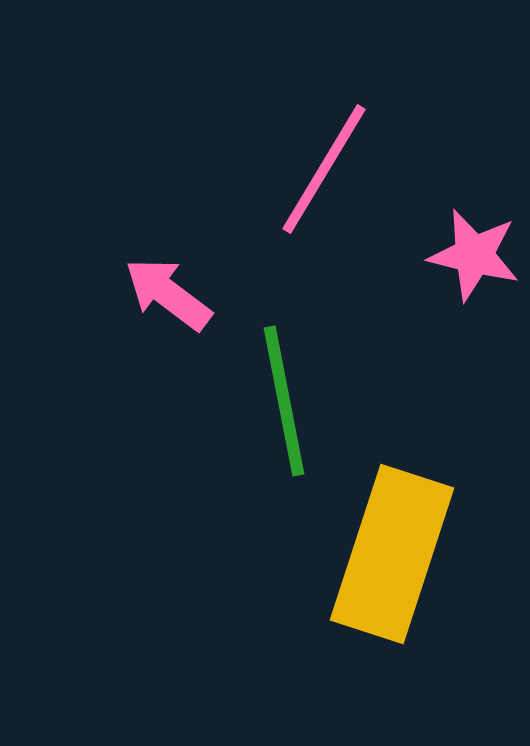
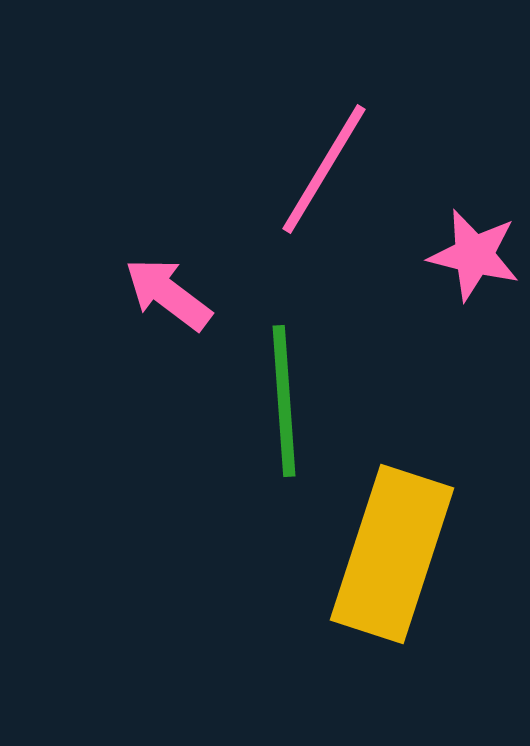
green line: rotated 7 degrees clockwise
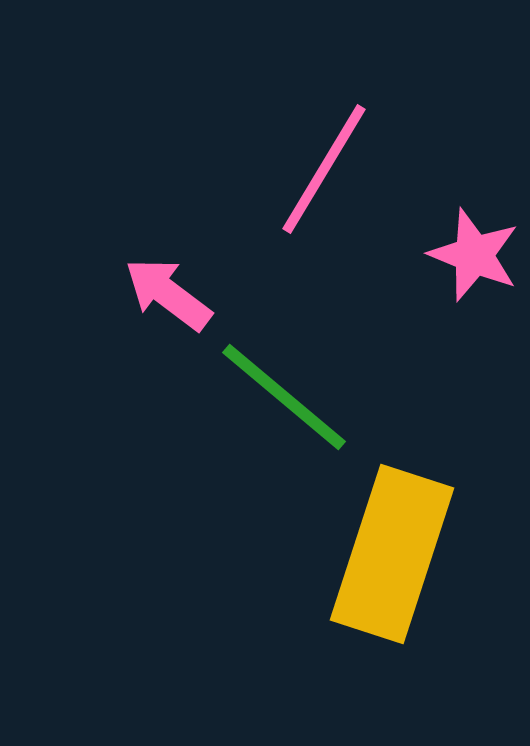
pink star: rotated 8 degrees clockwise
green line: moved 4 px up; rotated 46 degrees counterclockwise
